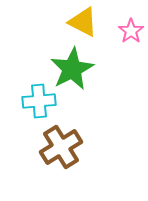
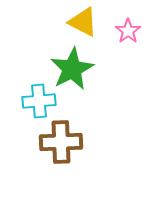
pink star: moved 3 px left
brown cross: moved 5 px up; rotated 30 degrees clockwise
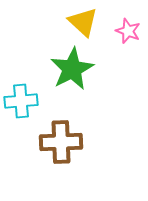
yellow triangle: rotated 16 degrees clockwise
pink star: rotated 15 degrees counterclockwise
cyan cross: moved 18 px left
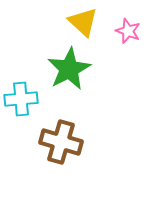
green star: moved 3 px left
cyan cross: moved 2 px up
brown cross: rotated 18 degrees clockwise
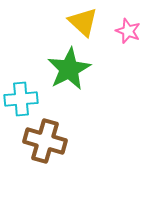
brown cross: moved 16 px left, 1 px up
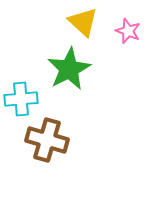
brown cross: moved 2 px right, 1 px up
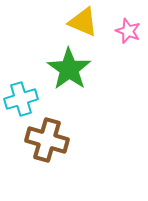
yellow triangle: rotated 20 degrees counterclockwise
green star: rotated 9 degrees counterclockwise
cyan cross: rotated 12 degrees counterclockwise
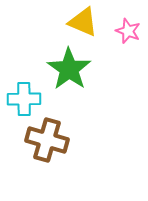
cyan cross: moved 3 px right; rotated 16 degrees clockwise
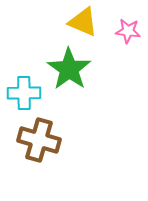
pink star: rotated 15 degrees counterclockwise
cyan cross: moved 6 px up
brown cross: moved 8 px left
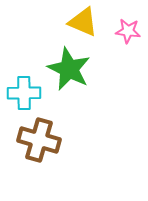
green star: rotated 9 degrees counterclockwise
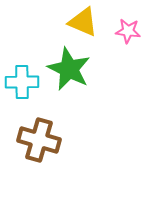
cyan cross: moved 2 px left, 11 px up
